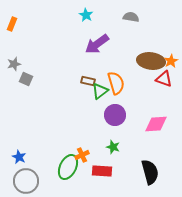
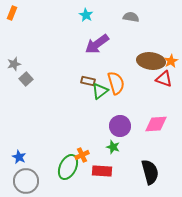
orange rectangle: moved 11 px up
gray square: rotated 24 degrees clockwise
purple circle: moved 5 px right, 11 px down
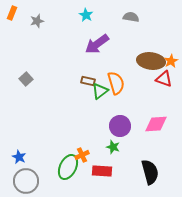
gray star: moved 23 px right, 43 px up
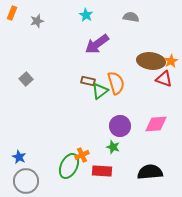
green ellipse: moved 1 px right, 1 px up
black semicircle: rotated 80 degrees counterclockwise
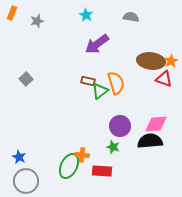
orange cross: rotated 32 degrees clockwise
black semicircle: moved 31 px up
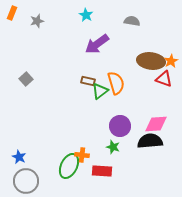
gray semicircle: moved 1 px right, 4 px down
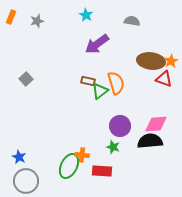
orange rectangle: moved 1 px left, 4 px down
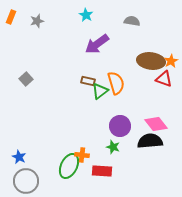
pink diamond: rotated 55 degrees clockwise
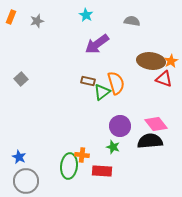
gray square: moved 5 px left
green triangle: moved 2 px right, 1 px down
green ellipse: rotated 20 degrees counterclockwise
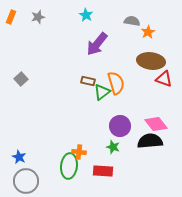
gray star: moved 1 px right, 4 px up
purple arrow: rotated 15 degrees counterclockwise
orange star: moved 23 px left, 29 px up
orange cross: moved 3 px left, 3 px up
red rectangle: moved 1 px right
